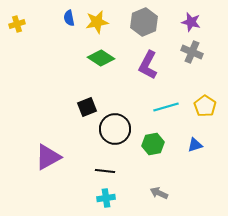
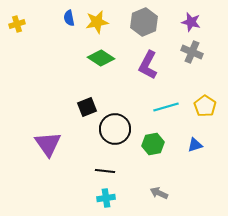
purple triangle: moved 13 px up; rotated 36 degrees counterclockwise
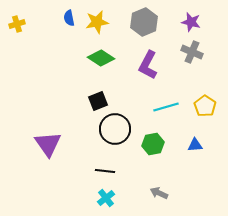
black square: moved 11 px right, 6 px up
blue triangle: rotated 14 degrees clockwise
cyan cross: rotated 30 degrees counterclockwise
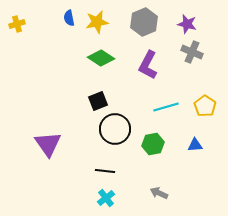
purple star: moved 4 px left, 2 px down
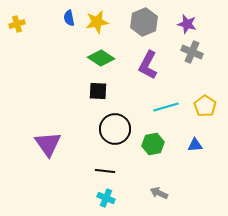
black square: moved 10 px up; rotated 24 degrees clockwise
cyan cross: rotated 30 degrees counterclockwise
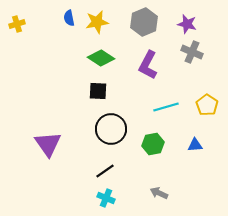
yellow pentagon: moved 2 px right, 1 px up
black circle: moved 4 px left
black line: rotated 42 degrees counterclockwise
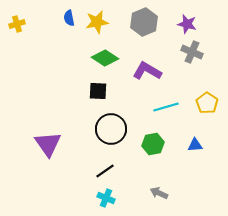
green diamond: moved 4 px right
purple L-shape: moved 1 px left, 6 px down; rotated 92 degrees clockwise
yellow pentagon: moved 2 px up
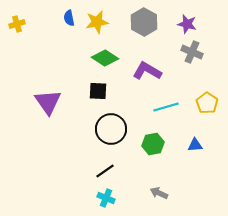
gray hexagon: rotated 8 degrees counterclockwise
purple triangle: moved 42 px up
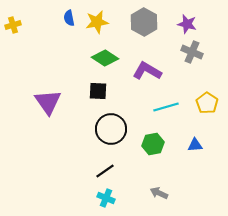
yellow cross: moved 4 px left, 1 px down
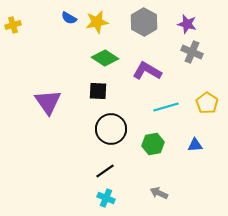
blue semicircle: rotated 49 degrees counterclockwise
